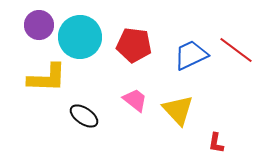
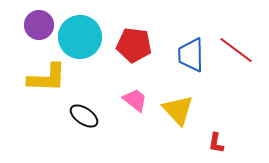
blue trapezoid: rotated 66 degrees counterclockwise
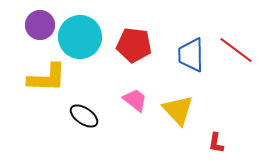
purple circle: moved 1 px right
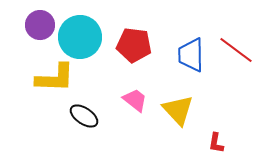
yellow L-shape: moved 8 px right
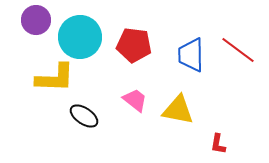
purple circle: moved 4 px left, 5 px up
red line: moved 2 px right
yellow triangle: rotated 36 degrees counterclockwise
red L-shape: moved 2 px right, 1 px down
